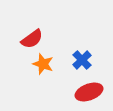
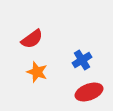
blue cross: rotated 12 degrees clockwise
orange star: moved 6 px left, 8 px down
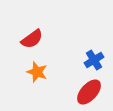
blue cross: moved 12 px right
red ellipse: rotated 28 degrees counterclockwise
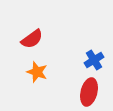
red ellipse: rotated 28 degrees counterclockwise
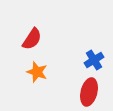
red semicircle: rotated 20 degrees counterclockwise
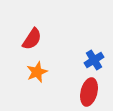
orange star: rotated 30 degrees clockwise
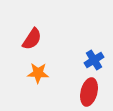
orange star: moved 1 px right, 1 px down; rotated 25 degrees clockwise
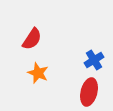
orange star: rotated 20 degrees clockwise
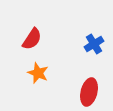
blue cross: moved 16 px up
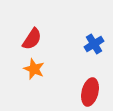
orange star: moved 4 px left, 4 px up
red ellipse: moved 1 px right
